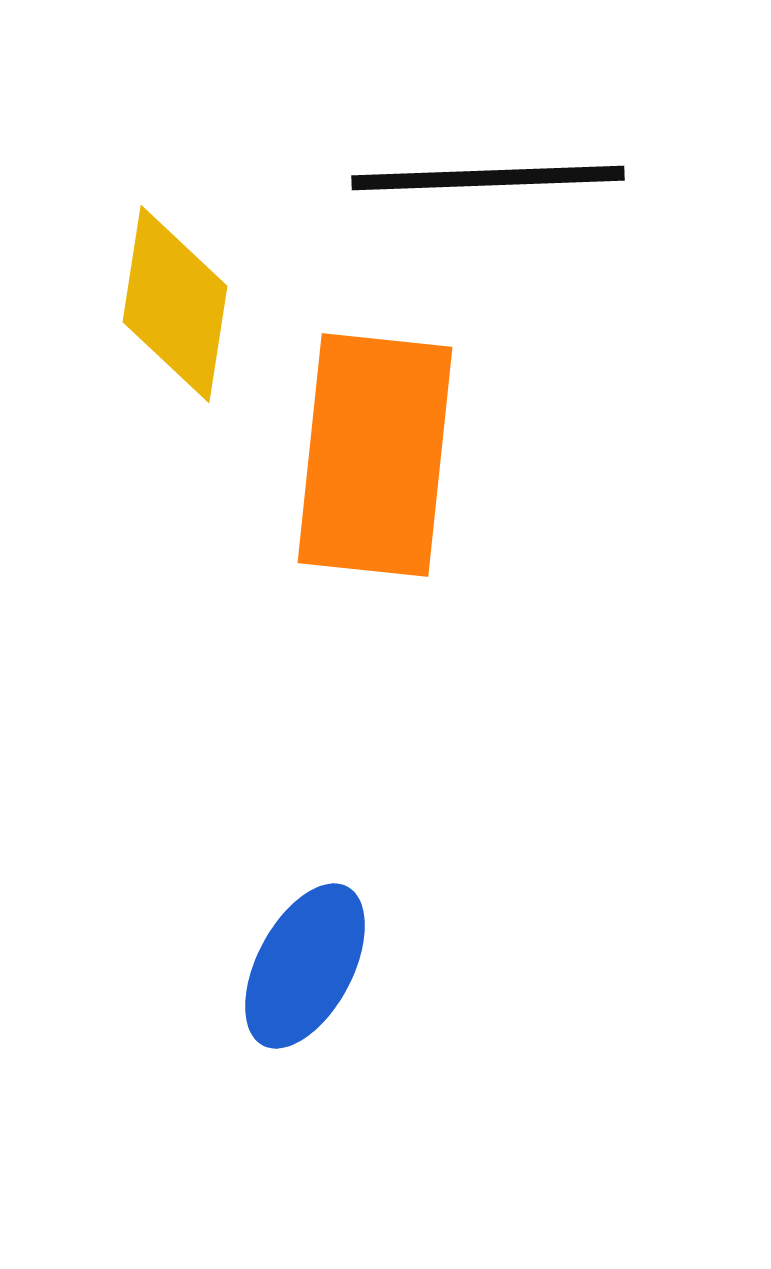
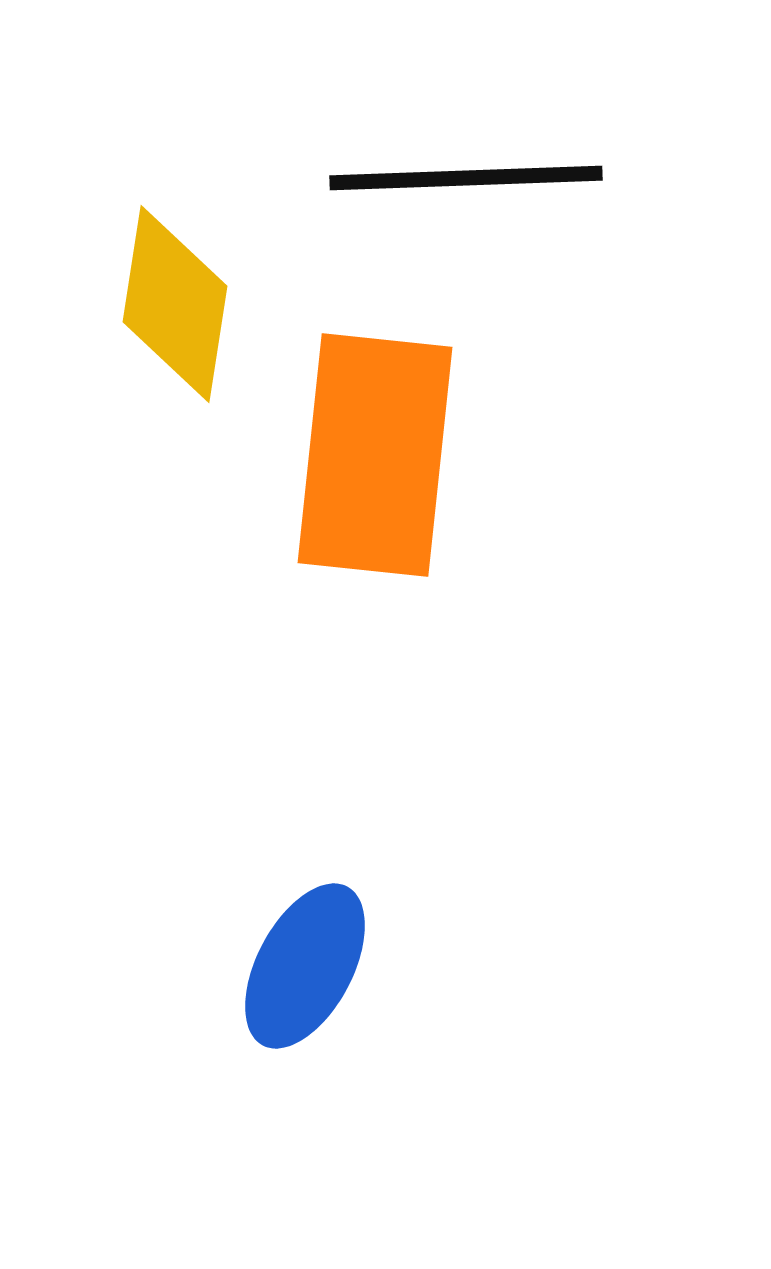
black line: moved 22 px left
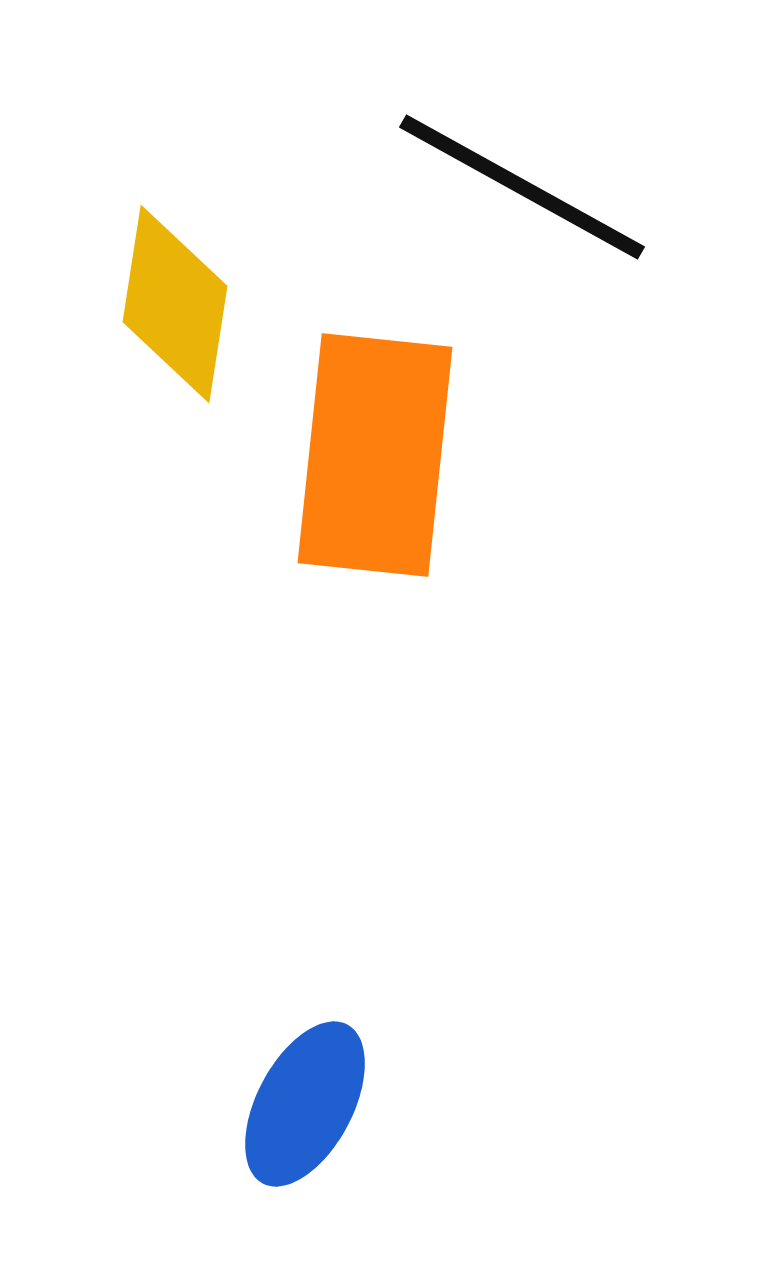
black line: moved 56 px right, 9 px down; rotated 31 degrees clockwise
blue ellipse: moved 138 px down
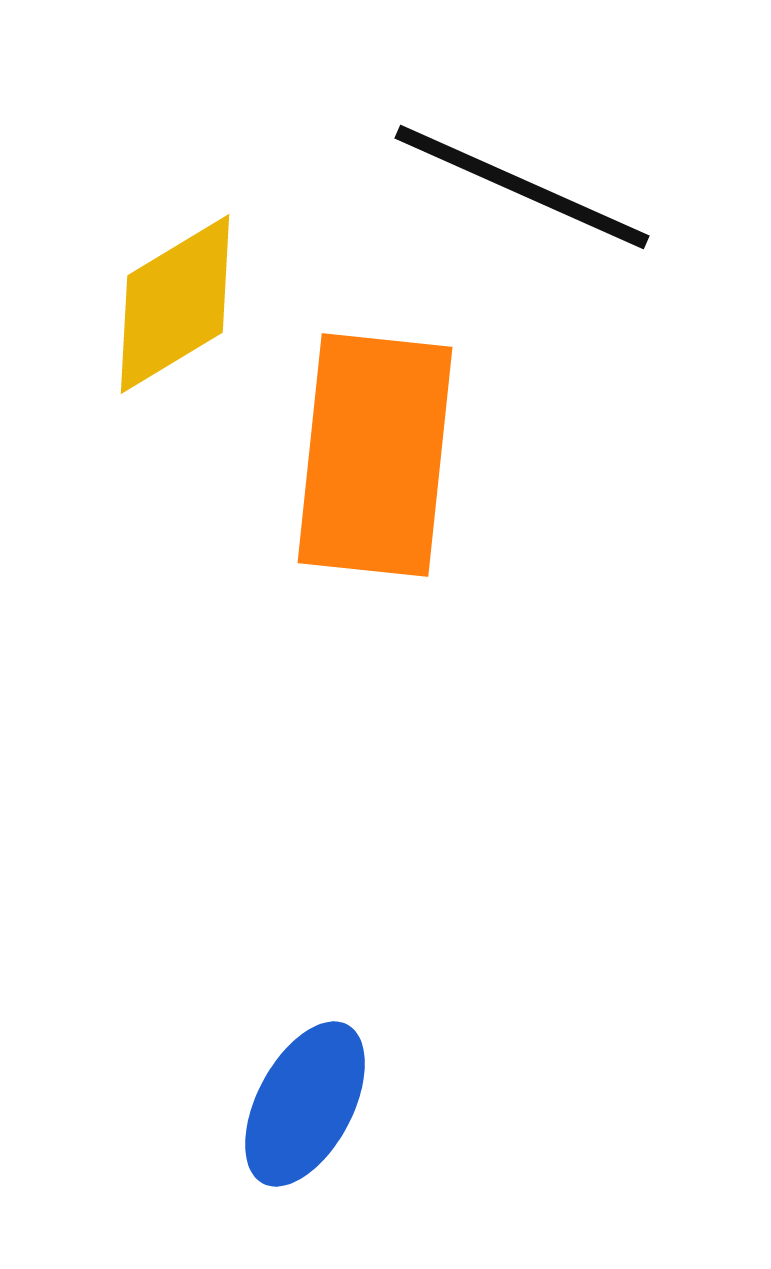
black line: rotated 5 degrees counterclockwise
yellow diamond: rotated 50 degrees clockwise
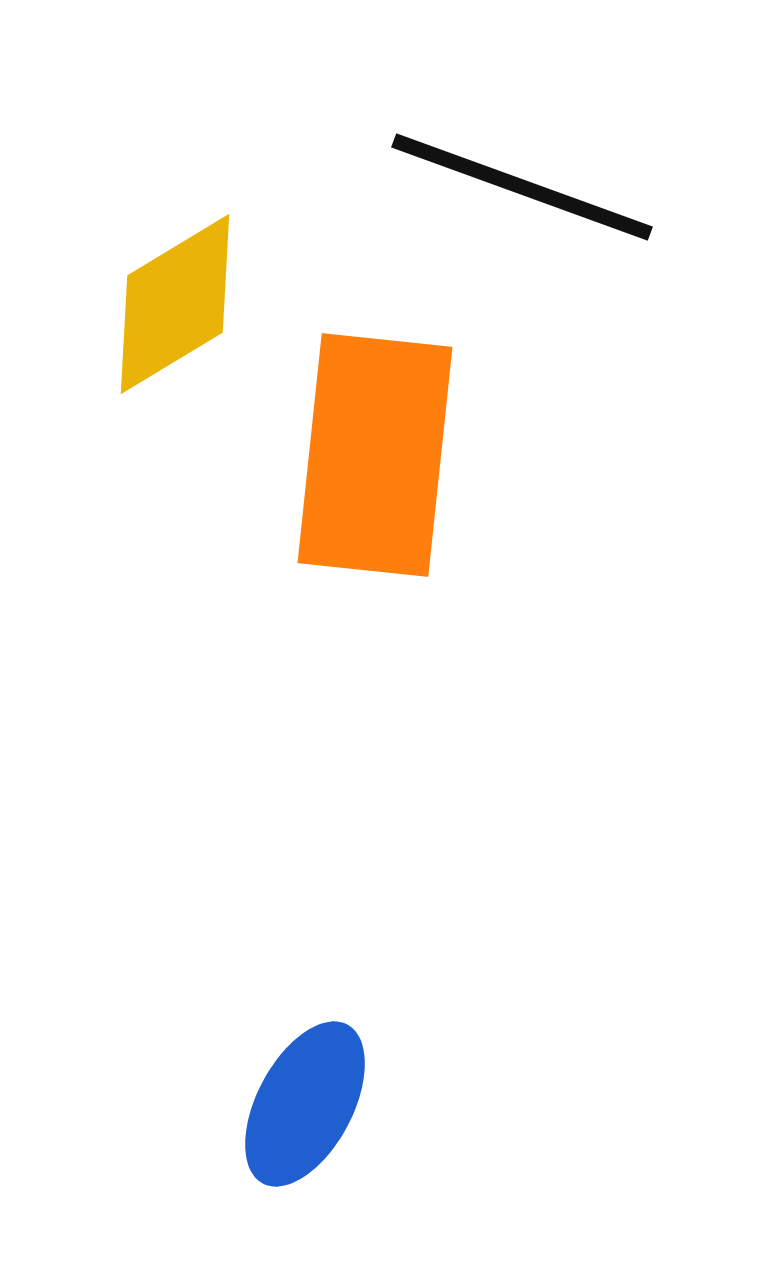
black line: rotated 4 degrees counterclockwise
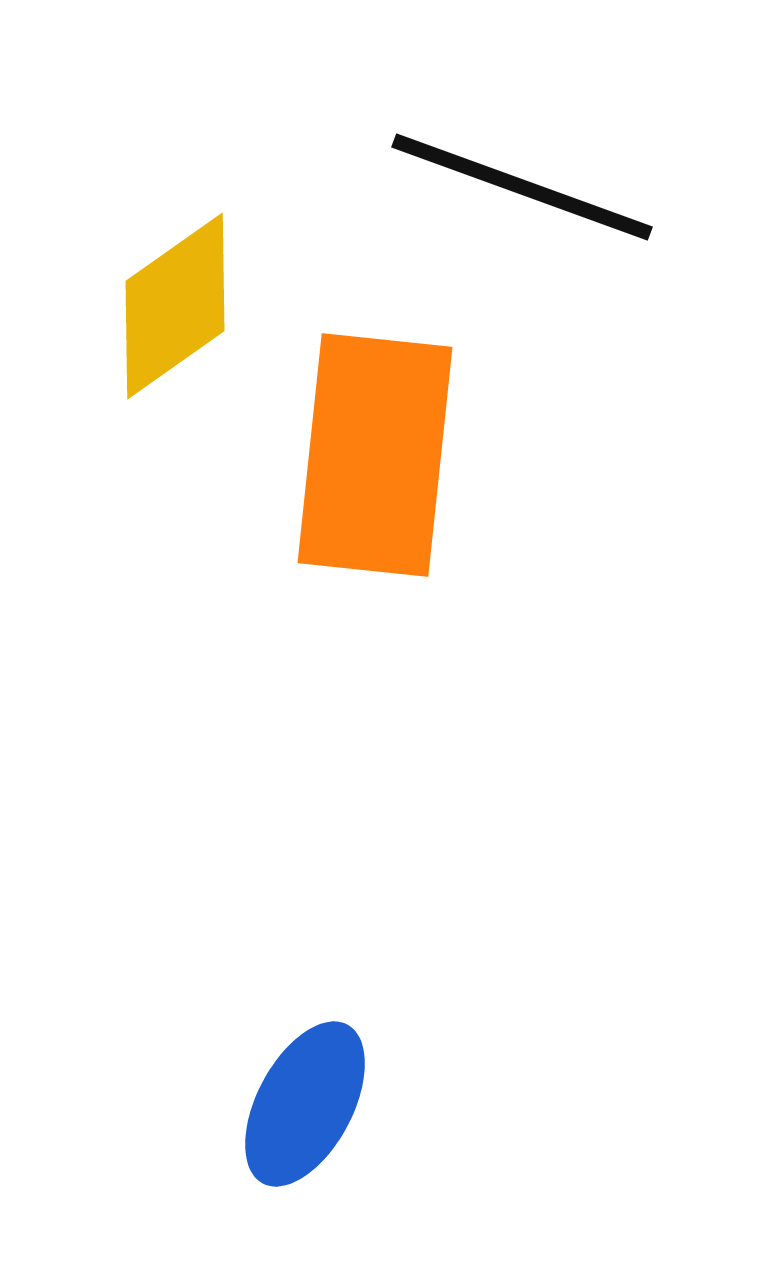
yellow diamond: moved 2 px down; rotated 4 degrees counterclockwise
